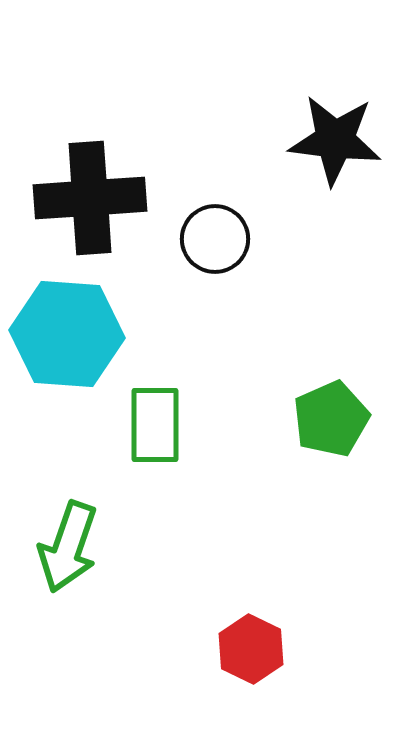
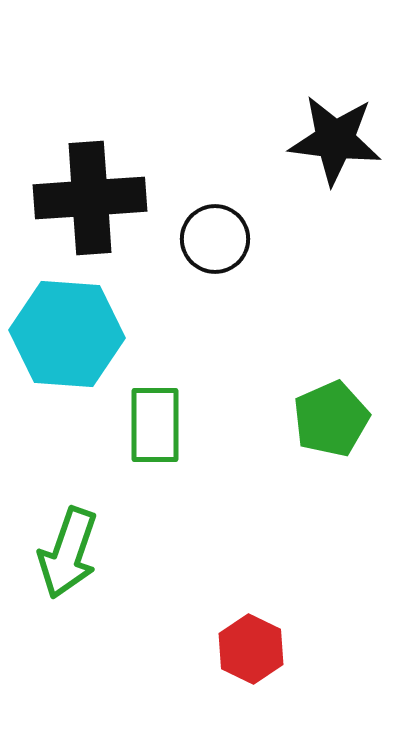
green arrow: moved 6 px down
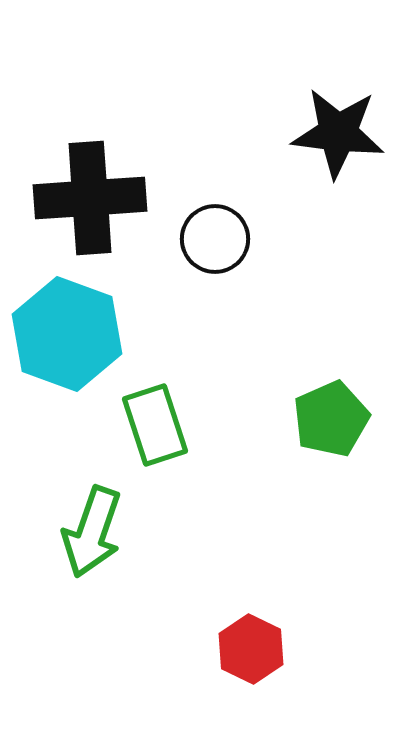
black star: moved 3 px right, 7 px up
cyan hexagon: rotated 16 degrees clockwise
green rectangle: rotated 18 degrees counterclockwise
green arrow: moved 24 px right, 21 px up
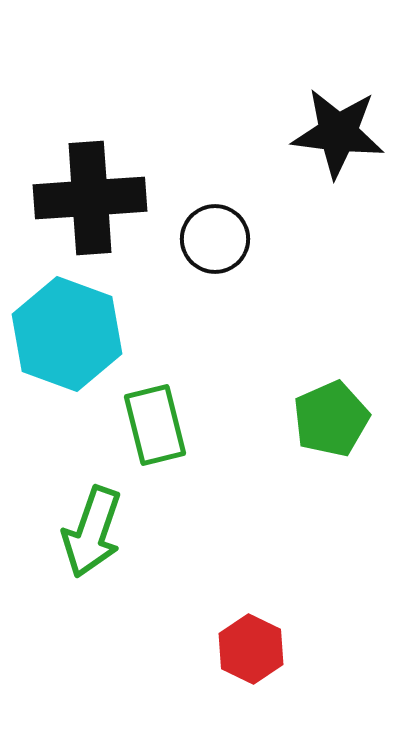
green rectangle: rotated 4 degrees clockwise
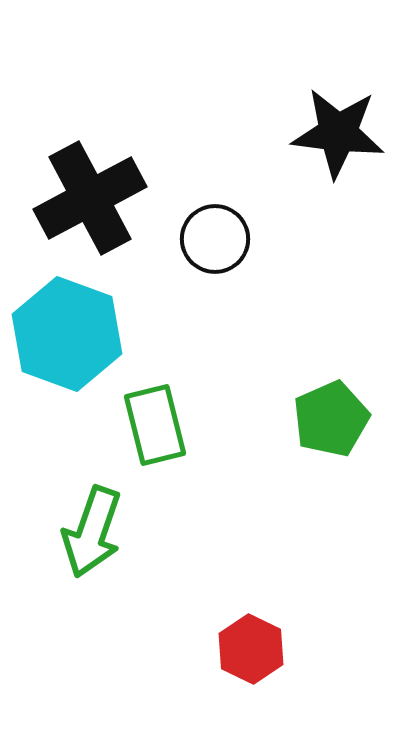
black cross: rotated 24 degrees counterclockwise
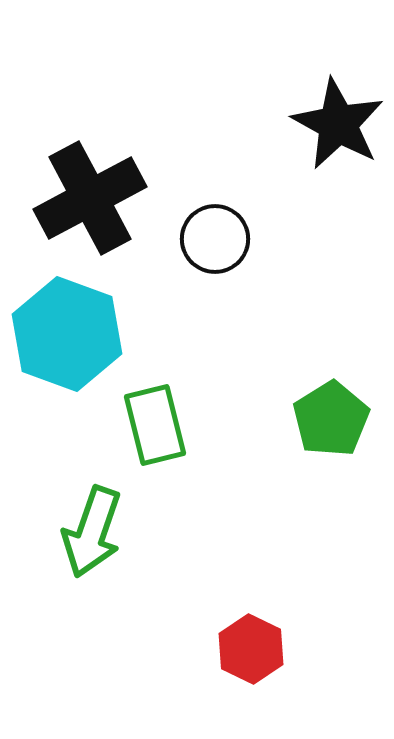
black star: moved 9 px up; rotated 22 degrees clockwise
green pentagon: rotated 8 degrees counterclockwise
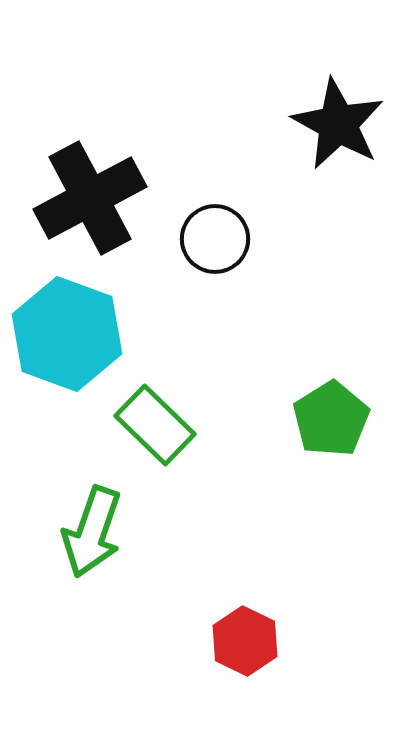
green rectangle: rotated 32 degrees counterclockwise
red hexagon: moved 6 px left, 8 px up
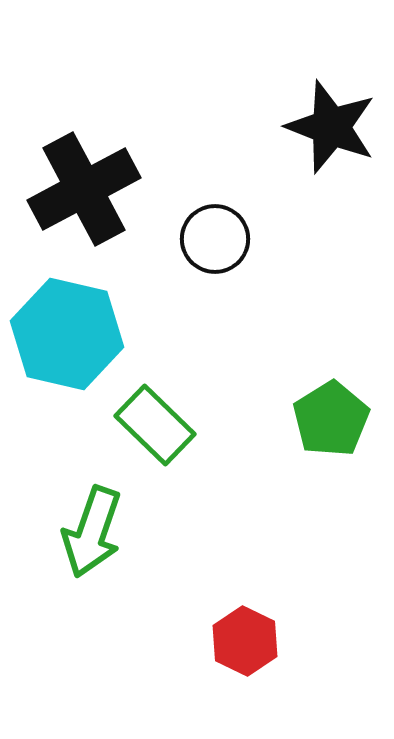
black star: moved 7 px left, 3 px down; rotated 8 degrees counterclockwise
black cross: moved 6 px left, 9 px up
cyan hexagon: rotated 7 degrees counterclockwise
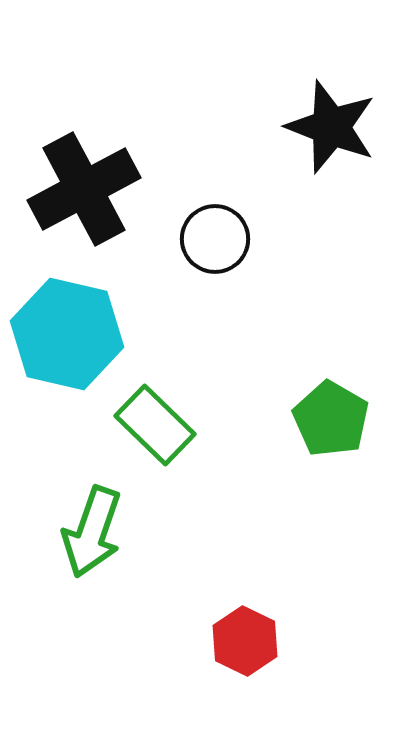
green pentagon: rotated 10 degrees counterclockwise
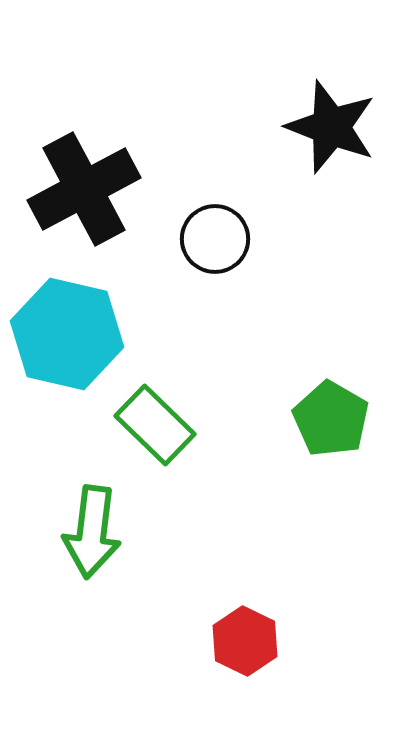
green arrow: rotated 12 degrees counterclockwise
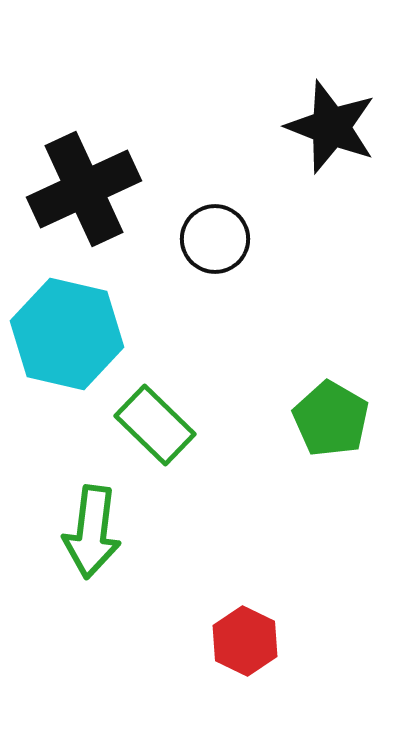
black cross: rotated 3 degrees clockwise
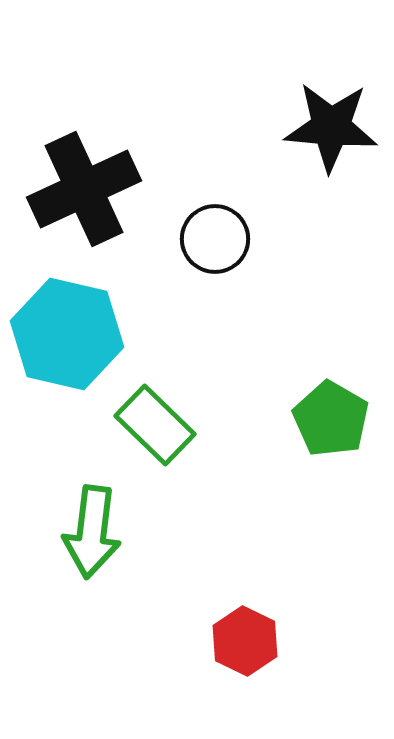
black star: rotated 16 degrees counterclockwise
